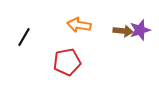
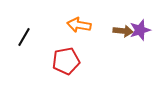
red pentagon: moved 1 px left, 1 px up
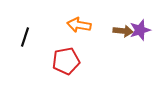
black line: moved 1 px right; rotated 12 degrees counterclockwise
